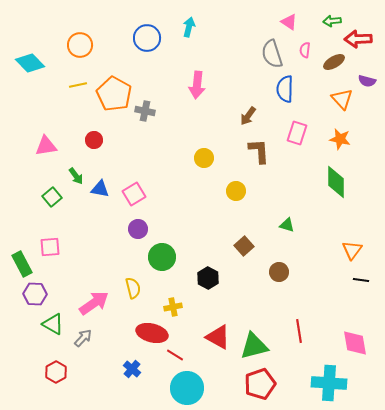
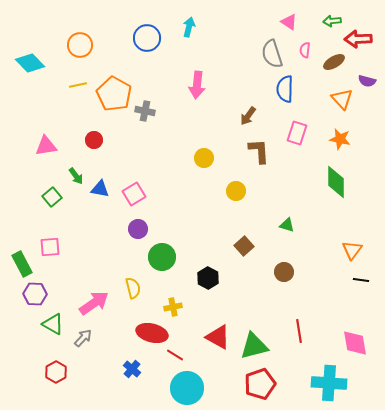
brown circle at (279, 272): moved 5 px right
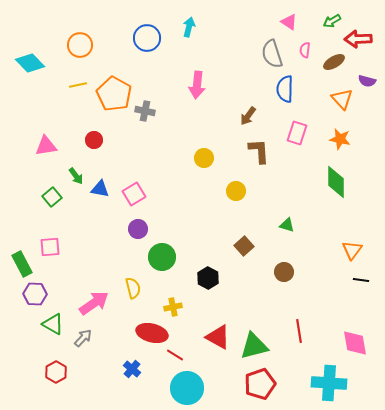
green arrow at (332, 21): rotated 24 degrees counterclockwise
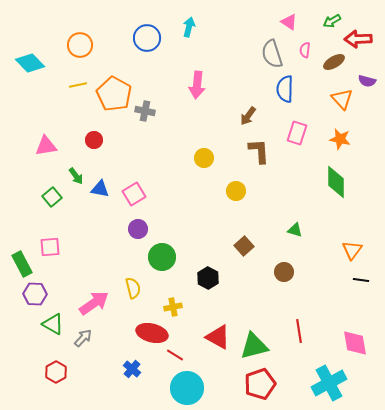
green triangle at (287, 225): moved 8 px right, 5 px down
cyan cross at (329, 383): rotated 32 degrees counterclockwise
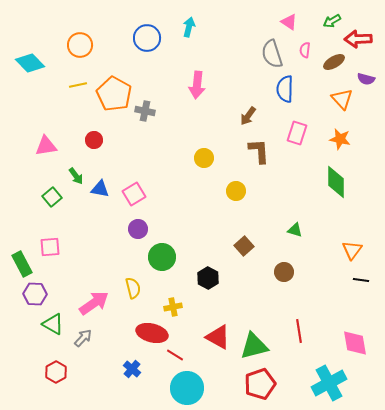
purple semicircle at (367, 81): moved 1 px left, 2 px up
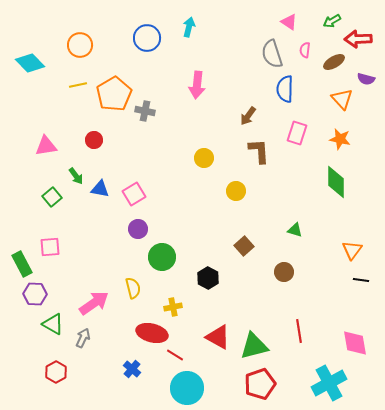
orange pentagon at (114, 94): rotated 12 degrees clockwise
gray arrow at (83, 338): rotated 18 degrees counterclockwise
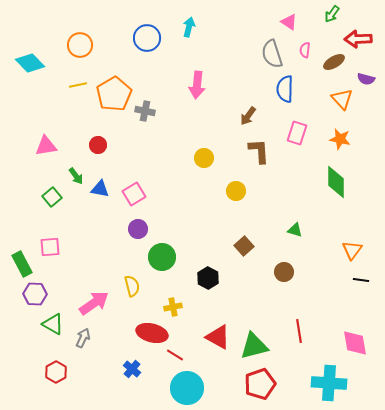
green arrow at (332, 21): moved 7 px up; rotated 24 degrees counterclockwise
red circle at (94, 140): moved 4 px right, 5 px down
yellow semicircle at (133, 288): moved 1 px left, 2 px up
cyan cross at (329, 383): rotated 32 degrees clockwise
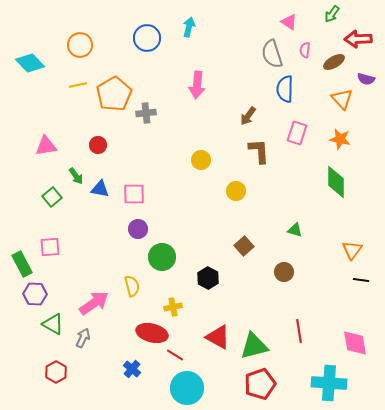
gray cross at (145, 111): moved 1 px right, 2 px down; rotated 18 degrees counterclockwise
yellow circle at (204, 158): moved 3 px left, 2 px down
pink square at (134, 194): rotated 30 degrees clockwise
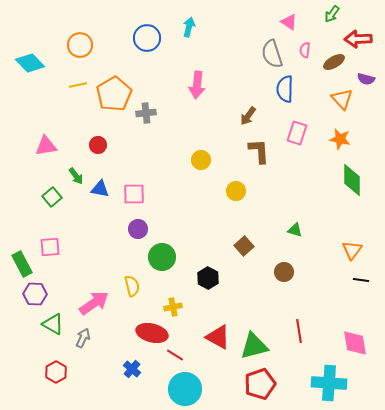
green diamond at (336, 182): moved 16 px right, 2 px up
cyan circle at (187, 388): moved 2 px left, 1 px down
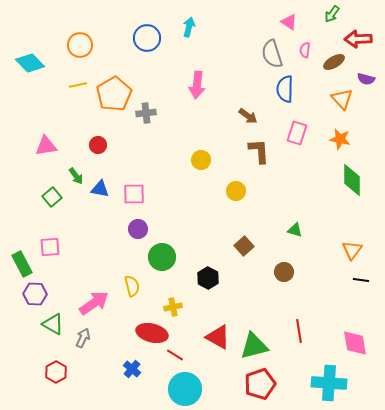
brown arrow at (248, 116): rotated 90 degrees counterclockwise
